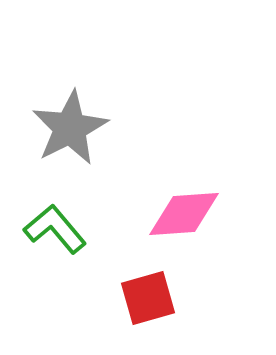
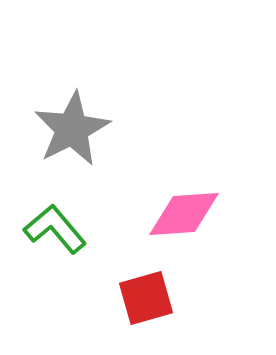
gray star: moved 2 px right, 1 px down
red square: moved 2 px left
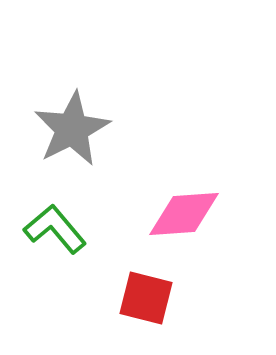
red square: rotated 30 degrees clockwise
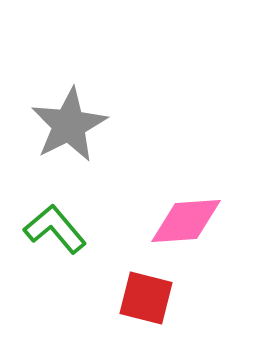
gray star: moved 3 px left, 4 px up
pink diamond: moved 2 px right, 7 px down
